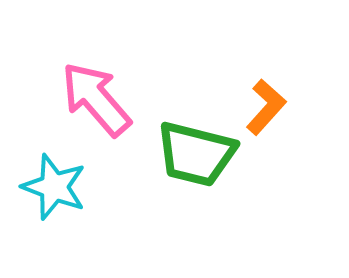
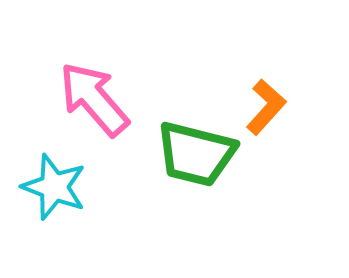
pink arrow: moved 2 px left
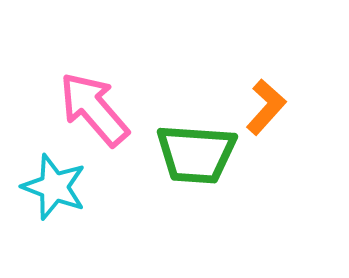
pink arrow: moved 10 px down
green trapezoid: rotated 10 degrees counterclockwise
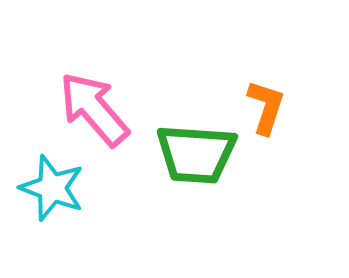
orange L-shape: rotated 24 degrees counterclockwise
cyan star: moved 2 px left, 1 px down
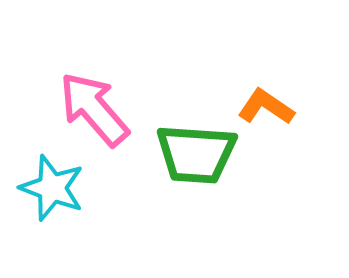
orange L-shape: rotated 74 degrees counterclockwise
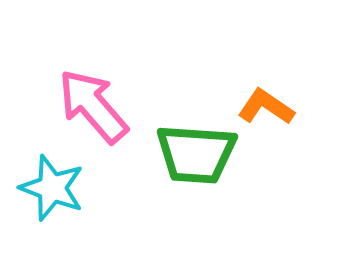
pink arrow: moved 1 px left, 3 px up
